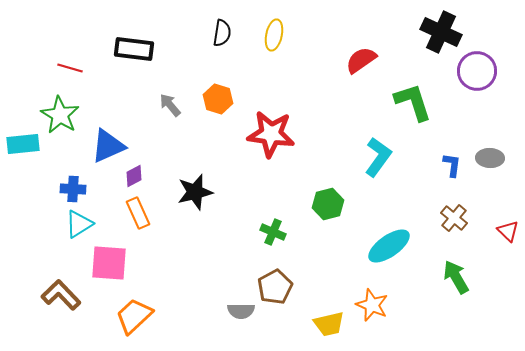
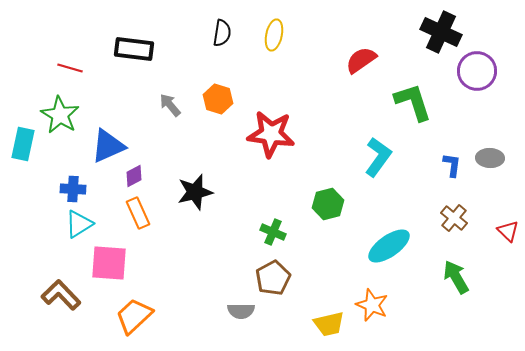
cyan rectangle: rotated 72 degrees counterclockwise
brown pentagon: moved 2 px left, 9 px up
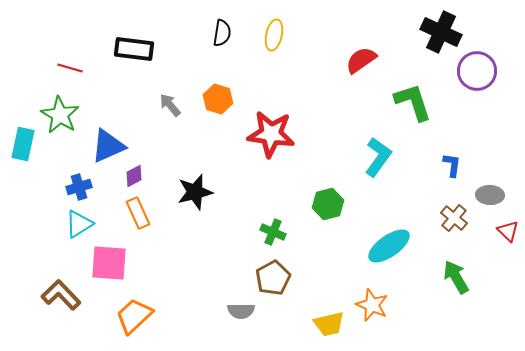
gray ellipse: moved 37 px down
blue cross: moved 6 px right, 2 px up; rotated 20 degrees counterclockwise
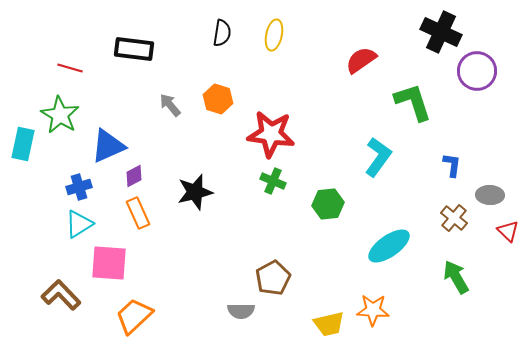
green hexagon: rotated 8 degrees clockwise
green cross: moved 51 px up
orange star: moved 1 px right, 5 px down; rotated 20 degrees counterclockwise
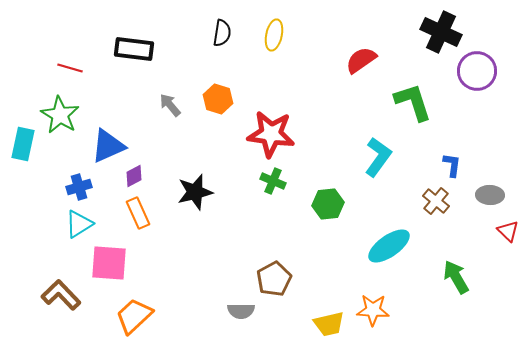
brown cross: moved 18 px left, 17 px up
brown pentagon: moved 1 px right, 1 px down
